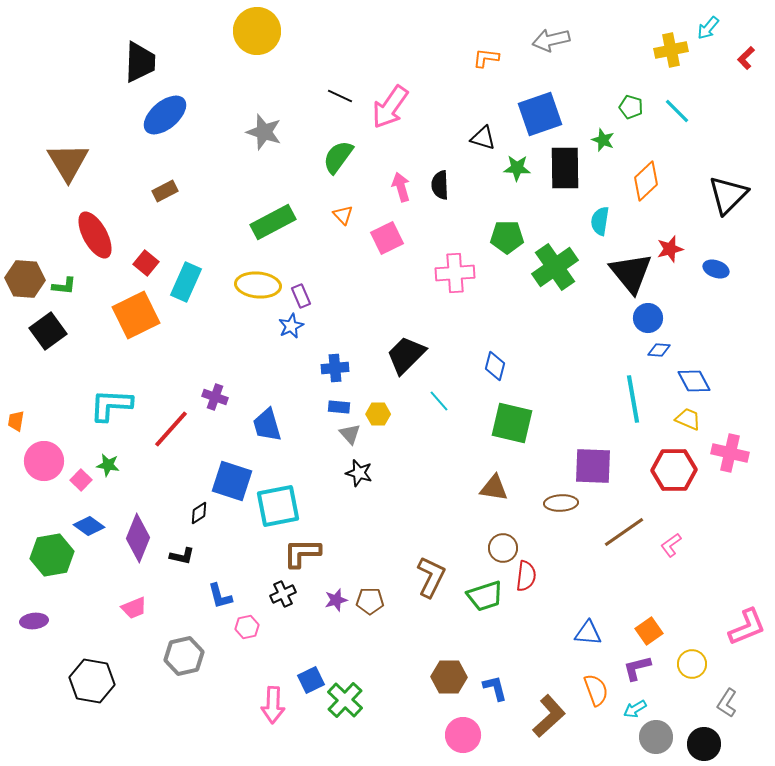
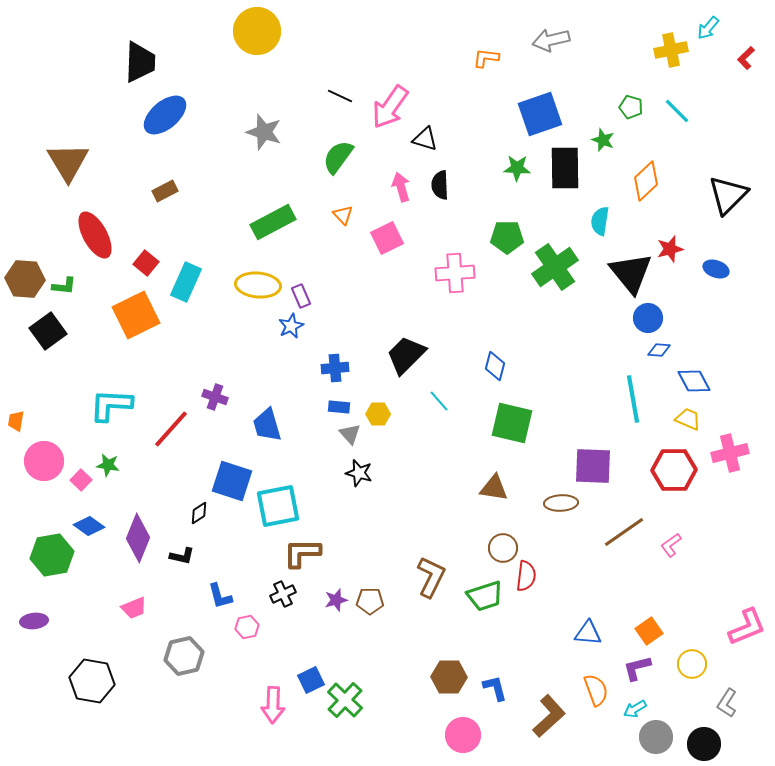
black triangle at (483, 138): moved 58 px left, 1 px down
pink cross at (730, 453): rotated 27 degrees counterclockwise
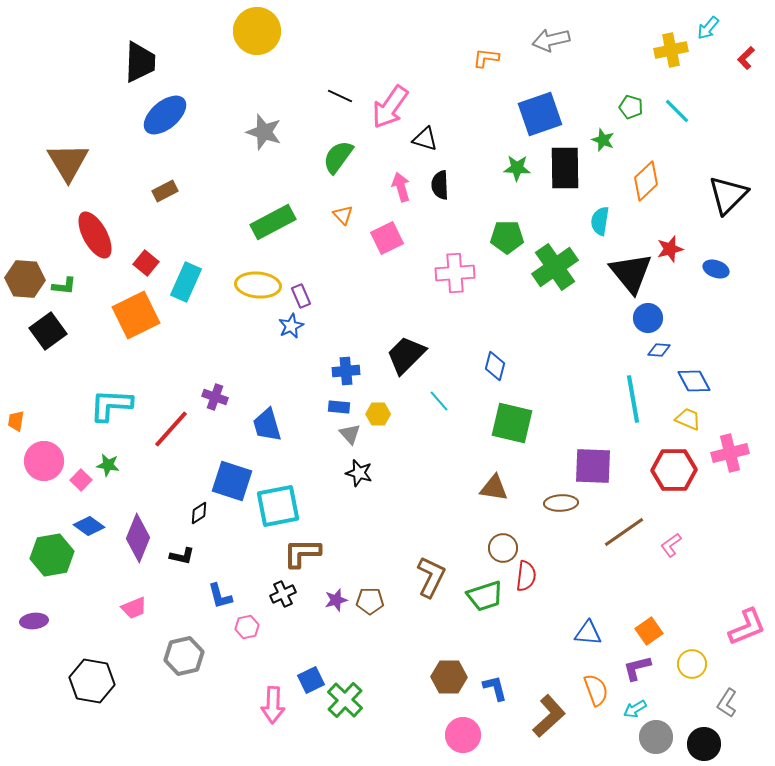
blue cross at (335, 368): moved 11 px right, 3 px down
